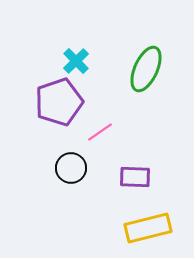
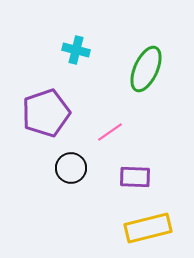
cyan cross: moved 11 px up; rotated 32 degrees counterclockwise
purple pentagon: moved 13 px left, 11 px down
pink line: moved 10 px right
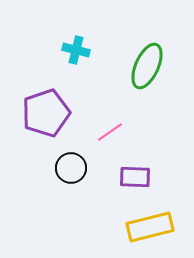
green ellipse: moved 1 px right, 3 px up
yellow rectangle: moved 2 px right, 1 px up
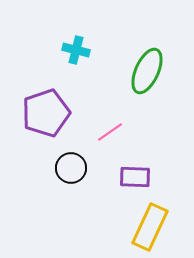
green ellipse: moved 5 px down
yellow rectangle: rotated 51 degrees counterclockwise
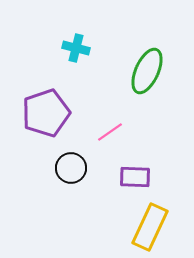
cyan cross: moved 2 px up
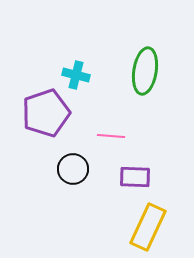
cyan cross: moved 27 px down
green ellipse: moved 2 px left; rotated 15 degrees counterclockwise
pink line: moved 1 px right, 4 px down; rotated 40 degrees clockwise
black circle: moved 2 px right, 1 px down
yellow rectangle: moved 2 px left
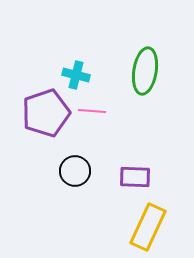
pink line: moved 19 px left, 25 px up
black circle: moved 2 px right, 2 px down
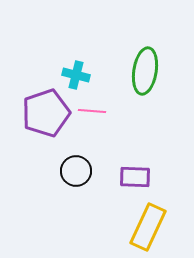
black circle: moved 1 px right
